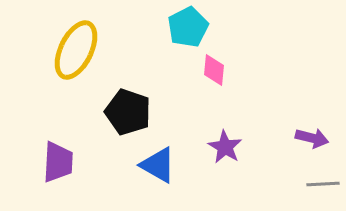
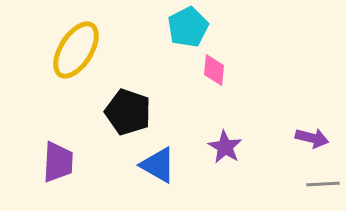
yellow ellipse: rotated 6 degrees clockwise
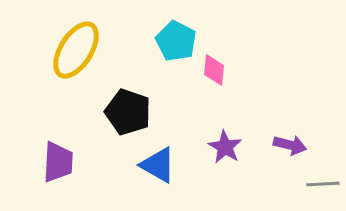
cyan pentagon: moved 12 px left, 14 px down; rotated 18 degrees counterclockwise
purple arrow: moved 22 px left, 7 px down
